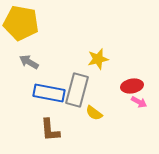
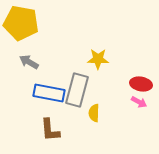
yellow star: rotated 15 degrees clockwise
red ellipse: moved 9 px right, 2 px up; rotated 20 degrees clockwise
yellow semicircle: rotated 54 degrees clockwise
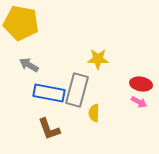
gray arrow: moved 3 px down
brown L-shape: moved 1 px left, 1 px up; rotated 15 degrees counterclockwise
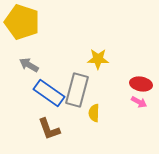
yellow pentagon: moved 1 px right, 1 px up; rotated 8 degrees clockwise
blue rectangle: rotated 24 degrees clockwise
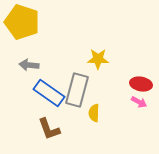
gray arrow: rotated 24 degrees counterclockwise
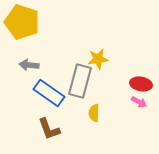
yellow star: rotated 10 degrees counterclockwise
gray rectangle: moved 3 px right, 9 px up
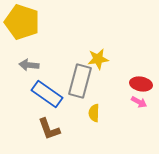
blue rectangle: moved 2 px left, 1 px down
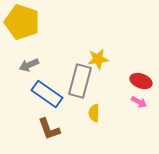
gray arrow: rotated 30 degrees counterclockwise
red ellipse: moved 3 px up; rotated 10 degrees clockwise
